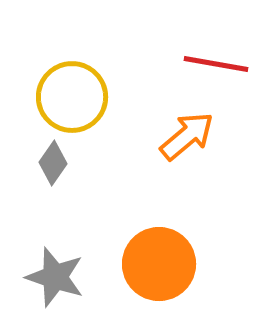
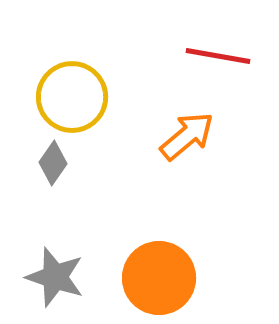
red line: moved 2 px right, 8 px up
orange circle: moved 14 px down
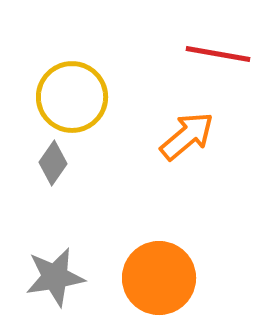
red line: moved 2 px up
gray star: rotated 28 degrees counterclockwise
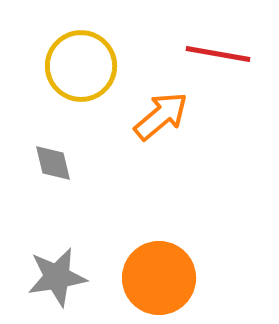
yellow circle: moved 9 px right, 31 px up
orange arrow: moved 26 px left, 20 px up
gray diamond: rotated 48 degrees counterclockwise
gray star: moved 2 px right
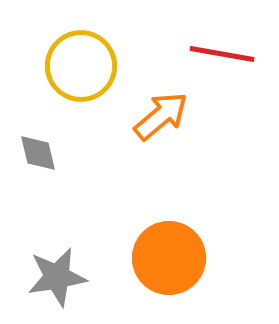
red line: moved 4 px right
gray diamond: moved 15 px left, 10 px up
orange circle: moved 10 px right, 20 px up
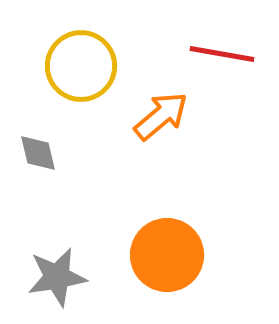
orange circle: moved 2 px left, 3 px up
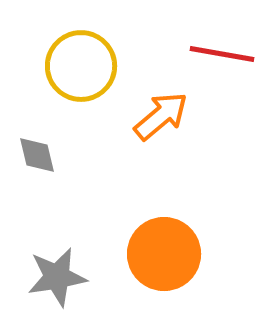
gray diamond: moved 1 px left, 2 px down
orange circle: moved 3 px left, 1 px up
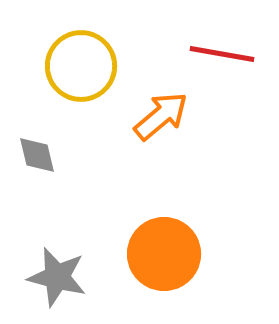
gray star: rotated 24 degrees clockwise
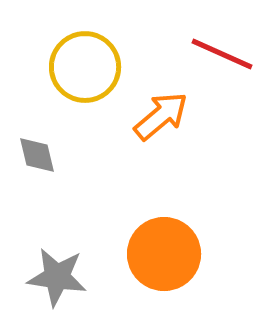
red line: rotated 14 degrees clockwise
yellow circle: moved 4 px right, 1 px down
gray star: rotated 6 degrees counterclockwise
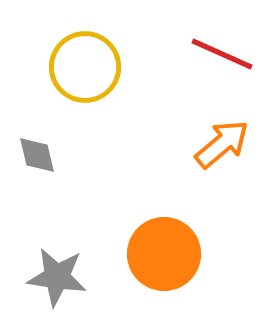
orange arrow: moved 61 px right, 28 px down
